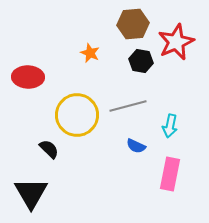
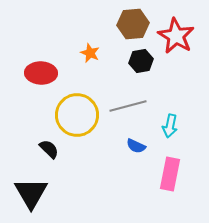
red star: moved 6 px up; rotated 18 degrees counterclockwise
black hexagon: rotated 20 degrees counterclockwise
red ellipse: moved 13 px right, 4 px up
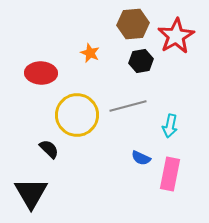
red star: rotated 12 degrees clockwise
blue semicircle: moved 5 px right, 12 px down
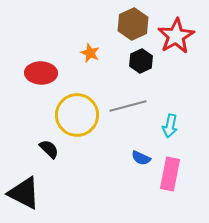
brown hexagon: rotated 20 degrees counterclockwise
black hexagon: rotated 15 degrees counterclockwise
black triangle: moved 7 px left; rotated 33 degrees counterclockwise
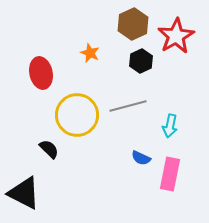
red ellipse: rotated 76 degrees clockwise
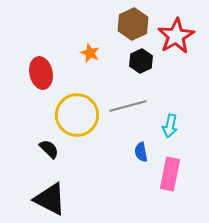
blue semicircle: moved 6 px up; rotated 54 degrees clockwise
black triangle: moved 26 px right, 6 px down
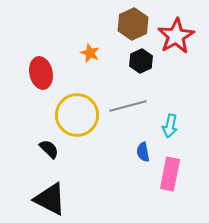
blue semicircle: moved 2 px right
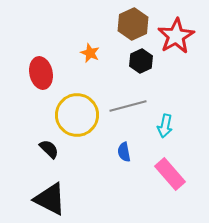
cyan arrow: moved 5 px left
blue semicircle: moved 19 px left
pink rectangle: rotated 52 degrees counterclockwise
